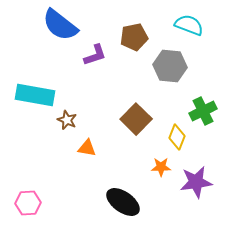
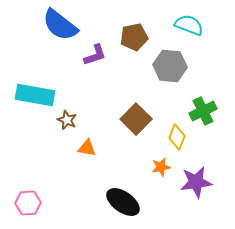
orange star: rotated 12 degrees counterclockwise
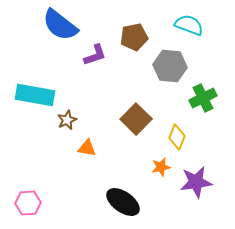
green cross: moved 13 px up
brown star: rotated 24 degrees clockwise
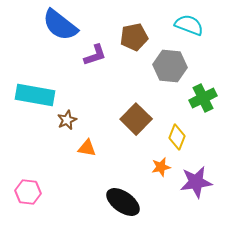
pink hexagon: moved 11 px up; rotated 10 degrees clockwise
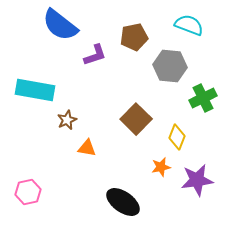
cyan rectangle: moved 5 px up
purple star: moved 1 px right, 2 px up
pink hexagon: rotated 20 degrees counterclockwise
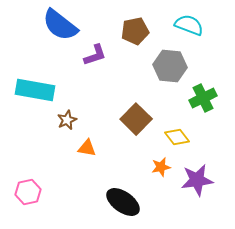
brown pentagon: moved 1 px right, 6 px up
yellow diamond: rotated 60 degrees counterclockwise
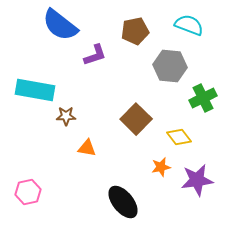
brown star: moved 1 px left, 4 px up; rotated 24 degrees clockwise
yellow diamond: moved 2 px right
black ellipse: rotated 16 degrees clockwise
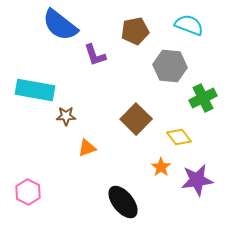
purple L-shape: rotated 90 degrees clockwise
orange triangle: rotated 30 degrees counterclockwise
orange star: rotated 24 degrees counterclockwise
pink hexagon: rotated 20 degrees counterclockwise
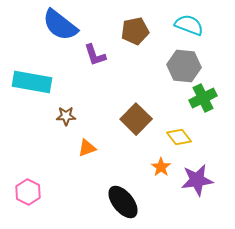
gray hexagon: moved 14 px right
cyan rectangle: moved 3 px left, 8 px up
